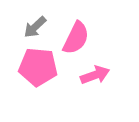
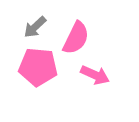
pink arrow: rotated 44 degrees clockwise
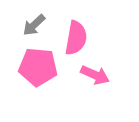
gray arrow: moved 1 px left, 2 px up
pink semicircle: rotated 16 degrees counterclockwise
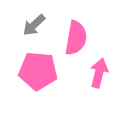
pink pentagon: moved 4 px down
pink arrow: moved 4 px right, 2 px up; rotated 100 degrees counterclockwise
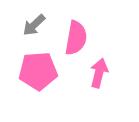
pink pentagon: rotated 9 degrees counterclockwise
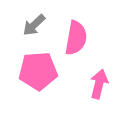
pink arrow: moved 11 px down
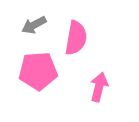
gray arrow: rotated 15 degrees clockwise
pink arrow: moved 3 px down
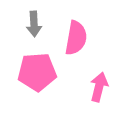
gray arrow: moved 1 px up; rotated 65 degrees counterclockwise
pink pentagon: moved 1 px left, 1 px down
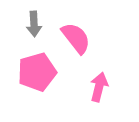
pink semicircle: rotated 48 degrees counterclockwise
pink pentagon: rotated 12 degrees counterclockwise
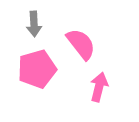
pink semicircle: moved 5 px right, 6 px down
pink pentagon: moved 3 px up
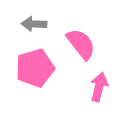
gray arrow: rotated 95 degrees clockwise
pink pentagon: moved 2 px left, 1 px up
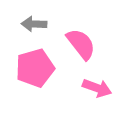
pink arrow: moved 2 px left, 1 px down; rotated 96 degrees clockwise
